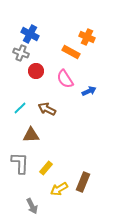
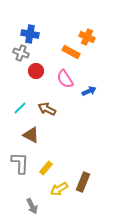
blue cross: rotated 18 degrees counterclockwise
brown triangle: rotated 30 degrees clockwise
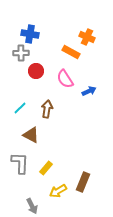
gray cross: rotated 21 degrees counterclockwise
brown arrow: rotated 72 degrees clockwise
yellow arrow: moved 1 px left, 2 px down
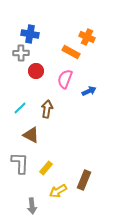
pink semicircle: rotated 54 degrees clockwise
brown rectangle: moved 1 px right, 2 px up
gray arrow: rotated 21 degrees clockwise
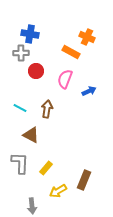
cyan line: rotated 72 degrees clockwise
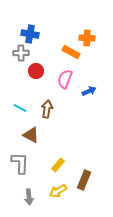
orange cross: moved 1 px down; rotated 21 degrees counterclockwise
yellow rectangle: moved 12 px right, 3 px up
gray arrow: moved 3 px left, 9 px up
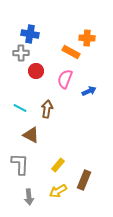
gray L-shape: moved 1 px down
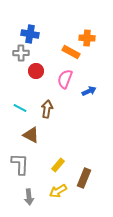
brown rectangle: moved 2 px up
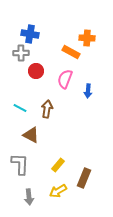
blue arrow: moved 1 px left; rotated 120 degrees clockwise
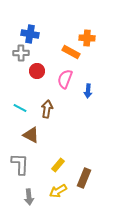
red circle: moved 1 px right
